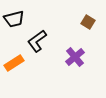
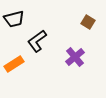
orange rectangle: moved 1 px down
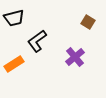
black trapezoid: moved 1 px up
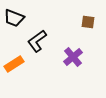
black trapezoid: rotated 35 degrees clockwise
brown square: rotated 24 degrees counterclockwise
purple cross: moved 2 px left
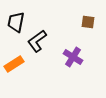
black trapezoid: moved 2 px right, 4 px down; rotated 80 degrees clockwise
purple cross: rotated 18 degrees counterclockwise
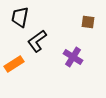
black trapezoid: moved 4 px right, 5 px up
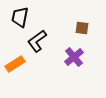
brown square: moved 6 px left, 6 px down
purple cross: moved 1 px right; rotated 18 degrees clockwise
orange rectangle: moved 1 px right
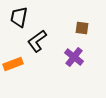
black trapezoid: moved 1 px left
purple cross: rotated 12 degrees counterclockwise
orange rectangle: moved 2 px left; rotated 12 degrees clockwise
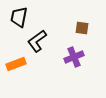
purple cross: rotated 30 degrees clockwise
orange rectangle: moved 3 px right
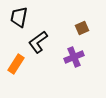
brown square: rotated 32 degrees counterclockwise
black L-shape: moved 1 px right, 1 px down
orange rectangle: rotated 36 degrees counterclockwise
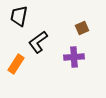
black trapezoid: moved 1 px up
purple cross: rotated 18 degrees clockwise
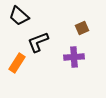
black trapezoid: rotated 60 degrees counterclockwise
black L-shape: rotated 15 degrees clockwise
orange rectangle: moved 1 px right, 1 px up
